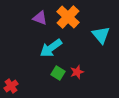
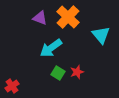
red cross: moved 1 px right
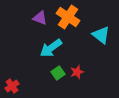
orange cross: rotated 10 degrees counterclockwise
cyan triangle: rotated 12 degrees counterclockwise
green square: rotated 24 degrees clockwise
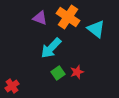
cyan triangle: moved 5 px left, 6 px up
cyan arrow: rotated 10 degrees counterclockwise
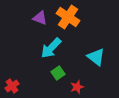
cyan triangle: moved 28 px down
red star: moved 15 px down
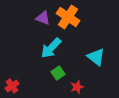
purple triangle: moved 3 px right
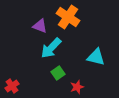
purple triangle: moved 3 px left, 8 px down
cyan triangle: rotated 24 degrees counterclockwise
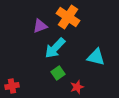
purple triangle: rotated 42 degrees counterclockwise
cyan arrow: moved 4 px right
red cross: rotated 24 degrees clockwise
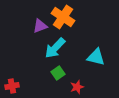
orange cross: moved 5 px left
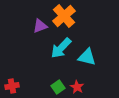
orange cross: moved 1 px right, 1 px up; rotated 15 degrees clockwise
cyan arrow: moved 6 px right
cyan triangle: moved 9 px left
green square: moved 14 px down
red star: rotated 24 degrees counterclockwise
